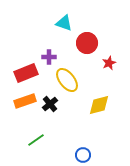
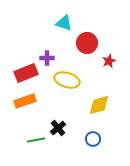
purple cross: moved 2 px left, 1 px down
red star: moved 2 px up
yellow ellipse: rotated 35 degrees counterclockwise
black cross: moved 8 px right, 24 px down
green line: rotated 24 degrees clockwise
blue circle: moved 10 px right, 16 px up
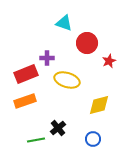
red rectangle: moved 1 px down
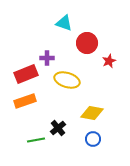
yellow diamond: moved 7 px left, 8 px down; rotated 25 degrees clockwise
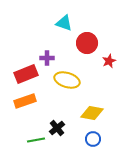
black cross: moved 1 px left
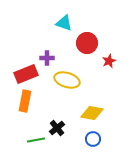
orange rectangle: rotated 60 degrees counterclockwise
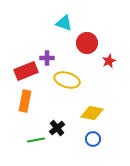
red rectangle: moved 3 px up
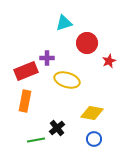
cyan triangle: rotated 36 degrees counterclockwise
blue circle: moved 1 px right
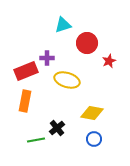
cyan triangle: moved 1 px left, 2 px down
